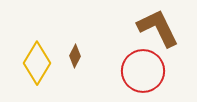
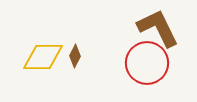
yellow diamond: moved 6 px right, 6 px up; rotated 60 degrees clockwise
red circle: moved 4 px right, 8 px up
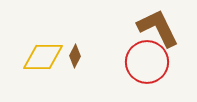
red circle: moved 1 px up
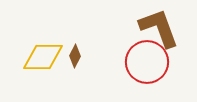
brown L-shape: moved 1 px right; rotated 6 degrees clockwise
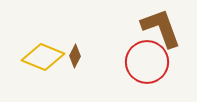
brown L-shape: moved 2 px right
yellow diamond: rotated 21 degrees clockwise
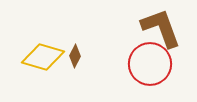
yellow diamond: rotated 6 degrees counterclockwise
red circle: moved 3 px right, 2 px down
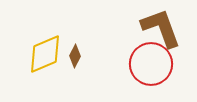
yellow diamond: moved 2 px right, 3 px up; rotated 39 degrees counterclockwise
red circle: moved 1 px right
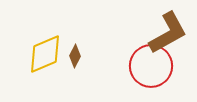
brown L-shape: moved 7 px right, 5 px down; rotated 81 degrees clockwise
red circle: moved 2 px down
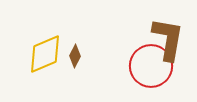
brown L-shape: moved 6 px down; rotated 51 degrees counterclockwise
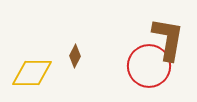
yellow diamond: moved 13 px left, 19 px down; rotated 24 degrees clockwise
red circle: moved 2 px left
